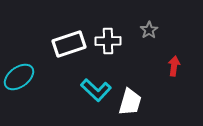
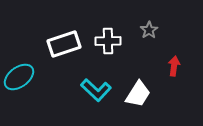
white rectangle: moved 5 px left
white trapezoid: moved 8 px right, 8 px up; rotated 16 degrees clockwise
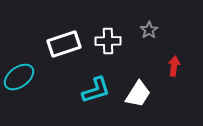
cyan L-shape: rotated 60 degrees counterclockwise
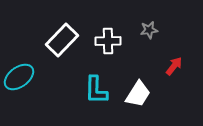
gray star: rotated 24 degrees clockwise
white rectangle: moved 2 px left, 4 px up; rotated 28 degrees counterclockwise
red arrow: rotated 30 degrees clockwise
cyan L-shape: rotated 108 degrees clockwise
